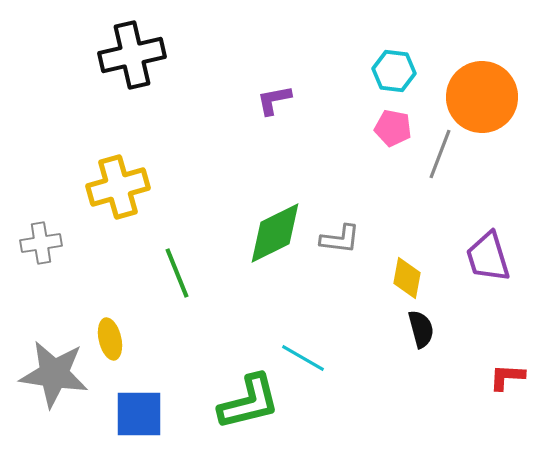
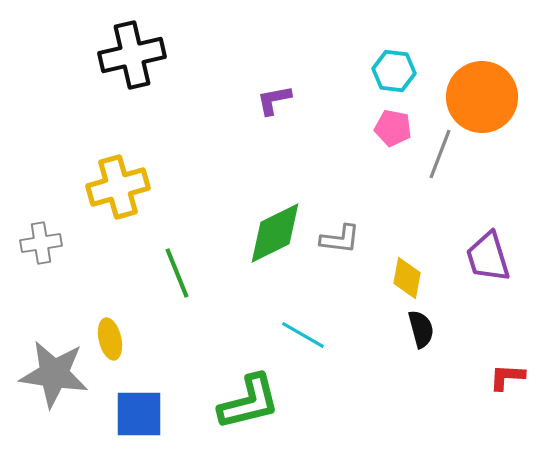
cyan line: moved 23 px up
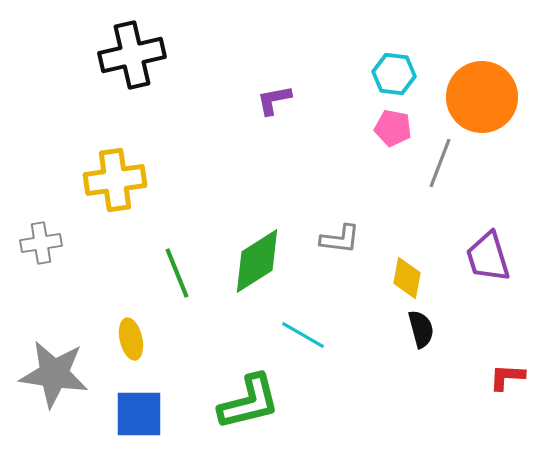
cyan hexagon: moved 3 px down
gray line: moved 9 px down
yellow cross: moved 3 px left, 7 px up; rotated 8 degrees clockwise
green diamond: moved 18 px left, 28 px down; rotated 6 degrees counterclockwise
yellow ellipse: moved 21 px right
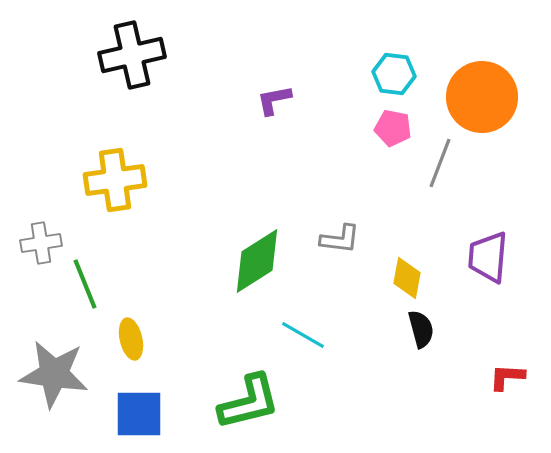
purple trapezoid: rotated 22 degrees clockwise
green line: moved 92 px left, 11 px down
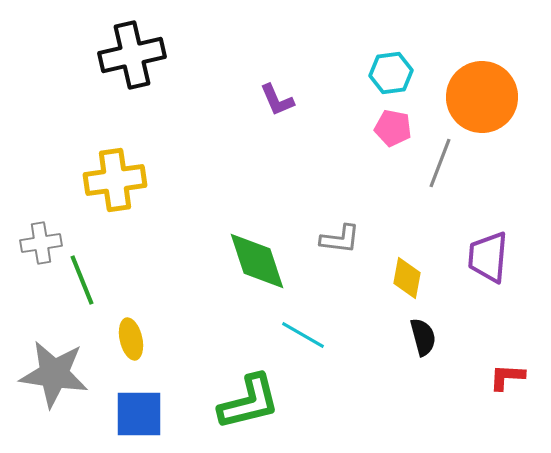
cyan hexagon: moved 3 px left, 1 px up; rotated 15 degrees counterclockwise
purple L-shape: moved 3 px right; rotated 102 degrees counterclockwise
green diamond: rotated 76 degrees counterclockwise
green line: moved 3 px left, 4 px up
black semicircle: moved 2 px right, 8 px down
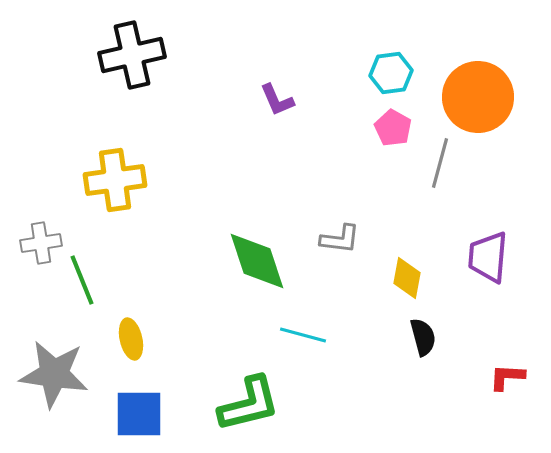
orange circle: moved 4 px left
pink pentagon: rotated 18 degrees clockwise
gray line: rotated 6 degrees counterclockwise
cyan line: rotated 15 degrees counterclockwise
green L-shape: moved 2 px down
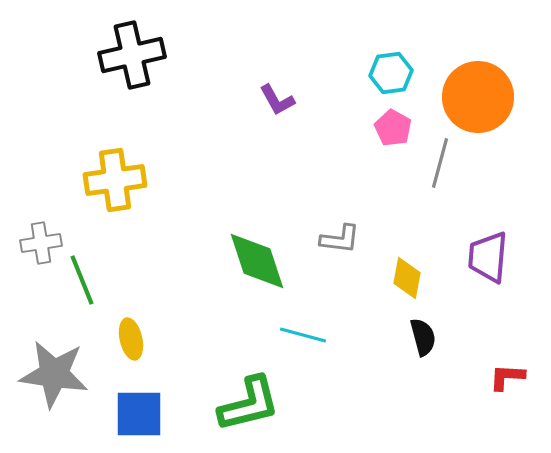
purple L-shape: rotated 6 degrees counterclockwise
